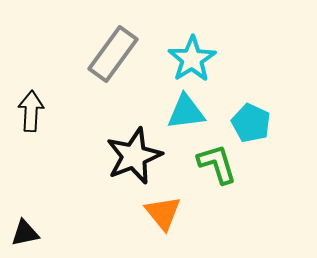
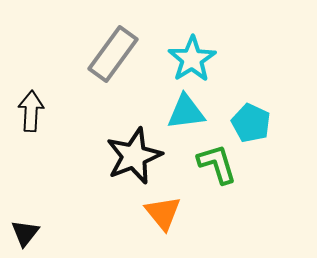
black triangle: rotated 40 degrees counterclockwise
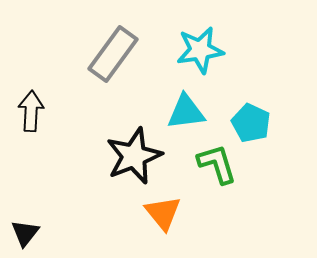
cyan star: moved 8 px right, 9 px up; rotated 24 degrees clockwise
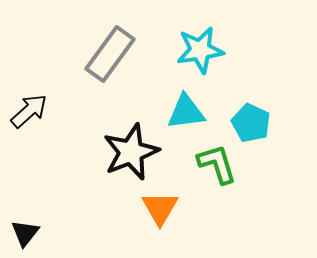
gray rectangle: moved 3 px left
black arrow: moved 2 px left; rotated 45 degrees clockwise
black star: moved 3 px left, 4 px up
orange triangle: moved 3 px left, 5 px up; rotated 9 degrees clockwise
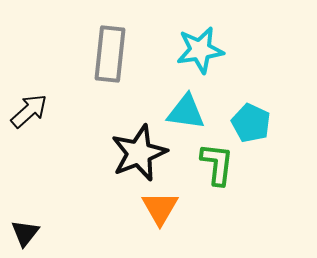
gray rectangle: rotated 30 degrees counterclockwise
cyan triangle: rotated 15 degrees clockwise
black star: moved 8 px right, 1 px down
green L-shape: rotated 24 degrees clockwise
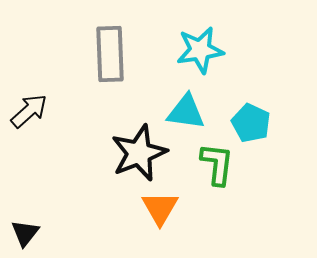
gray rectangle: rotated 8 degrees counterclockwise
